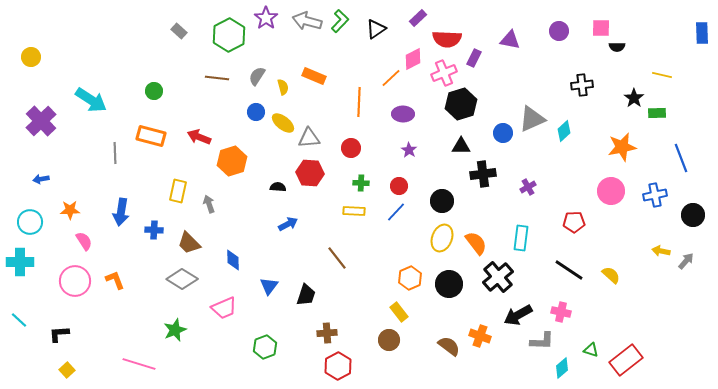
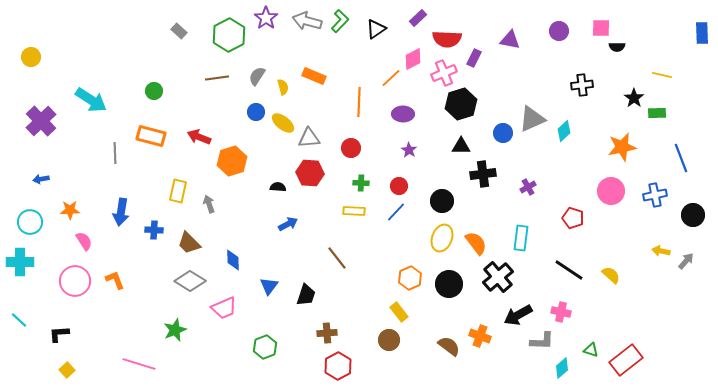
brown line at (217, 78): rotated 15 degrees counterclockwise
red pentagon at (574, 222): moved 1 px left, 4 px up; rotated 20 degrees clockwise
gray diamond at (182, 279): moved 8 px right, 2 px down
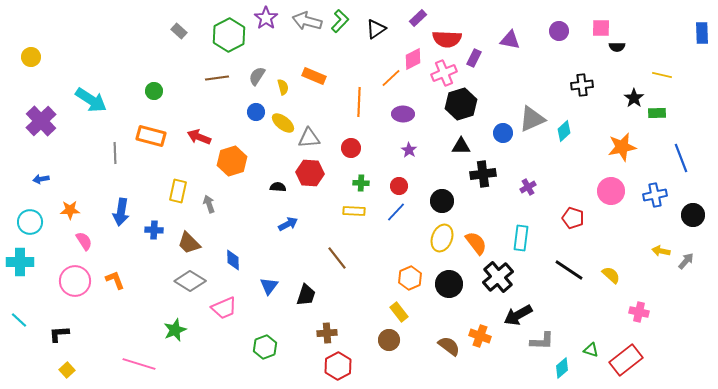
pink cross at (561, 312): moved 78 px right
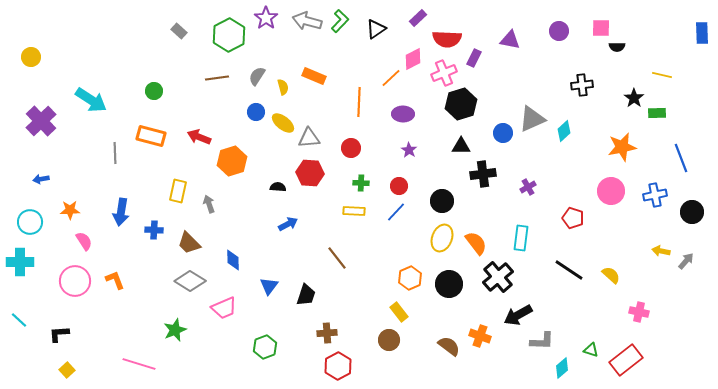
black circle at (693, 215): moved 1 px left, 3 px up
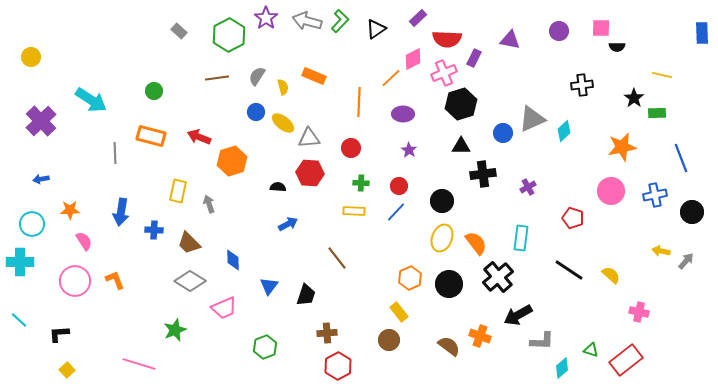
cyan circle at (30, 222): moved 2 px right, 2 px down
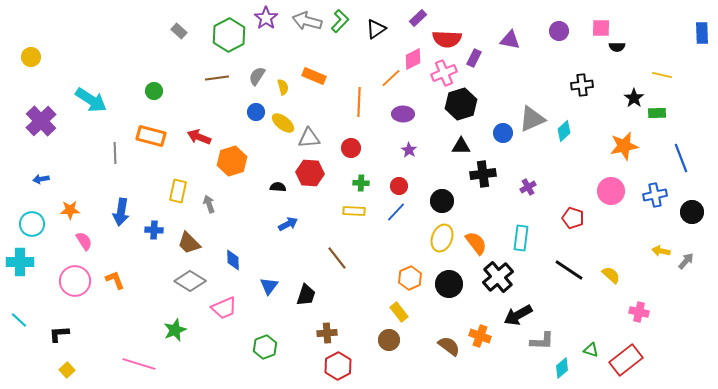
orange star at (622, 147): moved 2 px right, 1 px up
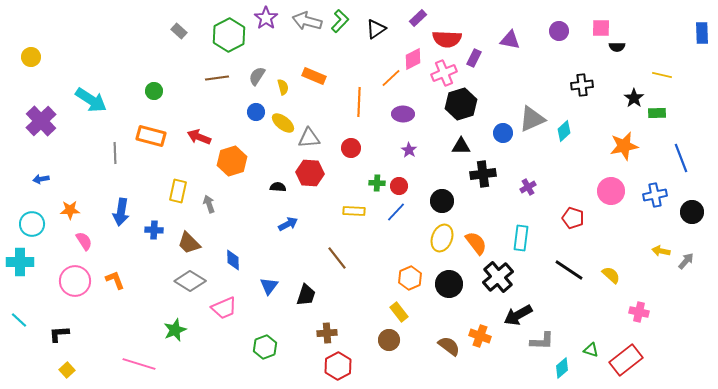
green cross at (361, 183): moved 16 px right
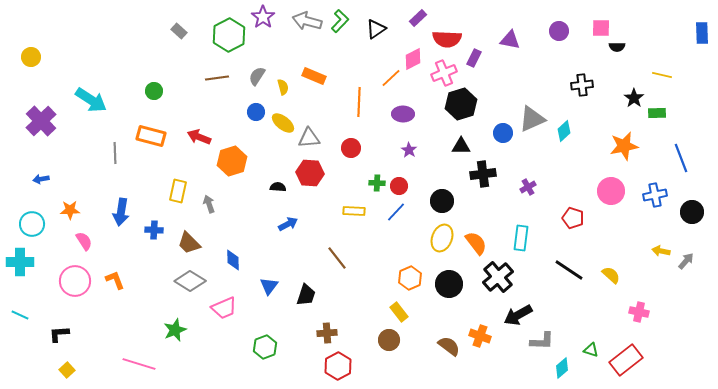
purple star at (266, 18): moved 3 px left, 1 px up
cyan line at (19, 320): moved 1 px right, 5 px up; rotated 18 degrees counterclockwise
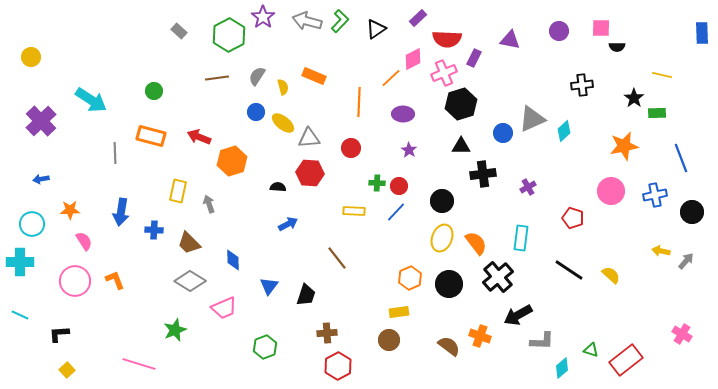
yellow rectangle at (399, 312): rotated 60 degrees counterclockwise
pink cross at (639, 312): moved 43 px right, 22 px down; rotated 18 degrees clockwise
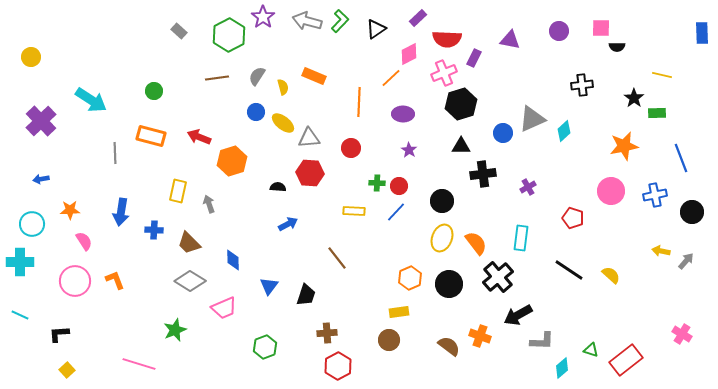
pink diamond at (413, 59): moved 4 px left, 5 px up
